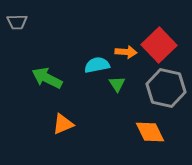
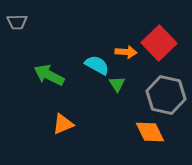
red square: moved 2 px up
cyan semicircle: rotated 40 degrees clockwise
green arrow: moved 2 px right, 3 px up
gray hexagon: moved 7 px down
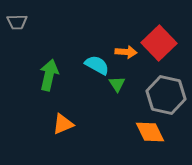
green arrow: rotated 76 degrees clockwise
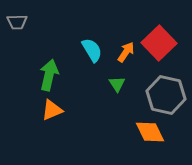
orange arrow: rotated 60 degrees counterclockwise
cyan semicircle: moved 5 px left, 15 px up; rotated 30 degrees clockwise
orange triangle: moved 11 px left, 14 px up
